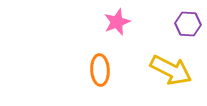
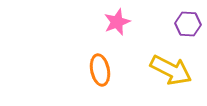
orange ellipse: rotated 8 degrees counterclockwise
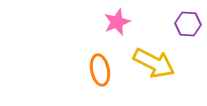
yellow arrow: moved 17 px left, 7 px up
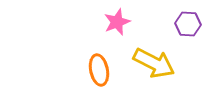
orange ellipse: moved 1 px left
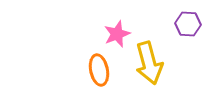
pink star: moved 12 px down
yellow arrow: moved 5 px left; rotated 48 degrees clockwise
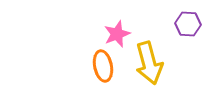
orange ellipse: moved 4 px right, 4 px up
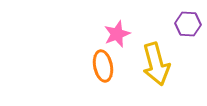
yellow arrow: moved 7 px right, 1 px down
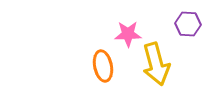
pink star: moved 11 px right; rotated 20 degrees clockwise
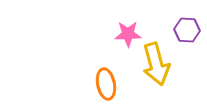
purple hexagon: moved 1 px left, 6 px down
orange ellipse: moved 3 px right, 18 px down
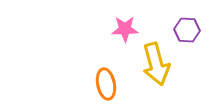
pink star: moved 3 px left, 5 px up
